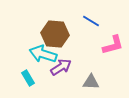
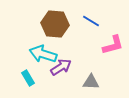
brown hexagon: moved 10 px up
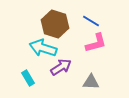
brown hexagon: rotated 12 degrees clockwise
pink L-shape: moved 17 px left, 2 px up
cyan arrow: moved 6 px up
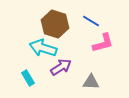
pink L-shape: moved 7 px right
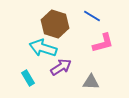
blue line: moved 1 px right, 5 px up
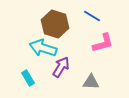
purple arrow: rotated 25 degrees counterclockwise
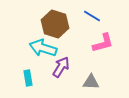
cyan rectangle: rotated 21 degrees clockwise
